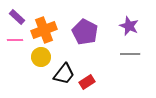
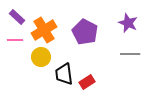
purple star: moved 1 px left, 3 px up
orange cross: rotated 10 degrees counterclockwise
black trapezoid: rotated 135 degrees clockwise
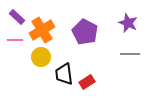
orange cross: moved 2 px left
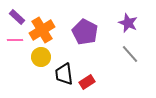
gray line: rotated 48 degrees clockwise
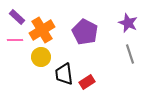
gray line: rotated 24 degrees clockwise
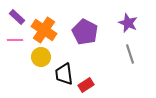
orange cross: moved 2 px right; rotated 25 degrees counterclockwise
red rectangle: moved 1 px left, 3 px down
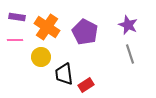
purple rectangle: rotated 35 degrees counterclockwise
purple star: moved 2 px down
orange cross: moved 3 px right, 3 px up
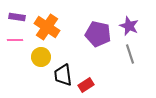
purple star: moved 1 px right, 1 px down
purple pentagon: moved 13 px right, 2 px down; rotated 15 degrees counterclockwise
black trapezoid: moved 1 px left, 1 px down
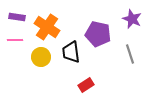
purple star: moved 3 px right, 7 px up
black trapezoid: moved 8 px right, 23 px up
